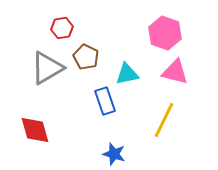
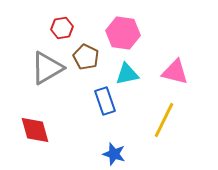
pink hexagon: moved 42 px left; rotated 12 degrees counterclockwise
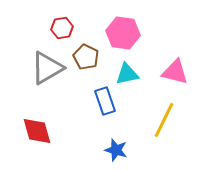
red diamond: moved 2 px right, 1 px down
blue star: moved 2 px right, 4 px up
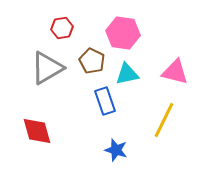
brown pentagon: moved 6 px right, 4 px down
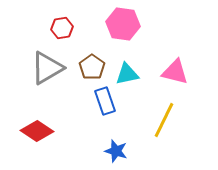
pink hexagon: moved 9 px up
brown pentagon: moved 6 px down; rotated 10 degrees clockwise
red diamond: rotated 40 degrees counterclockwise
blue star: moved 1 px down
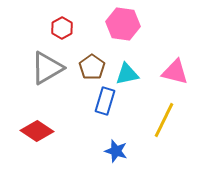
red hexagon: rotated 20 degrees counterclockwise
blue rectangle: rotated 36 degrees clockwise
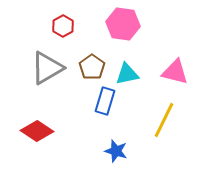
red hexagon: moved 1 px right, 2 px up
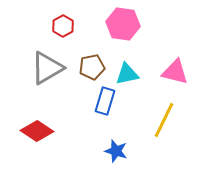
brown pentagon: rotated 25 degrees clockwise
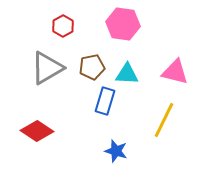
cyan triangle: rotated 15 degrees clockwise
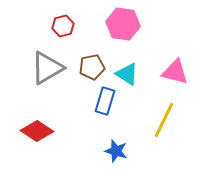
red hexagon: rotated 15 degrees clockwise
cyan triangle: rotated 30 degrees clockwise
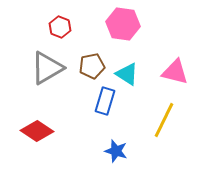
red hexagon: moved 3 px left, 1 px down; rotated 25 degrees counterclockwise
brown pentagon: moved 1 px up
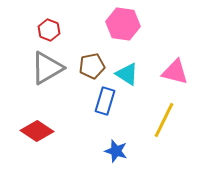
red hexagon: moved 11 px left, 3 px down
